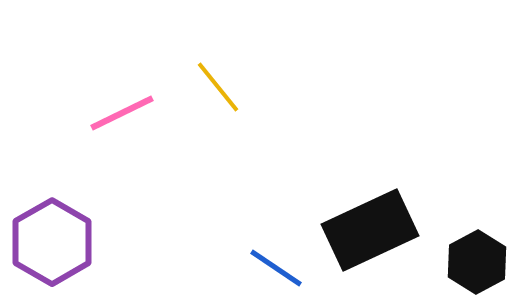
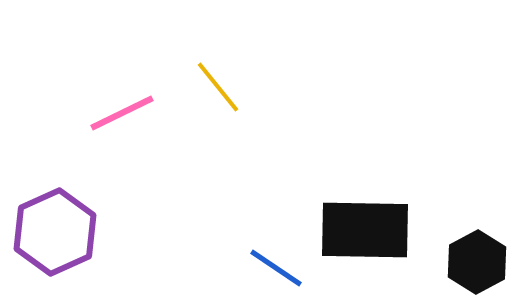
black rectangle: moved 5 px left; rotated 26 degrees clockwise
purple hexagon: moved 3 px right, 10 px up; rotated 6 degrees clockwise
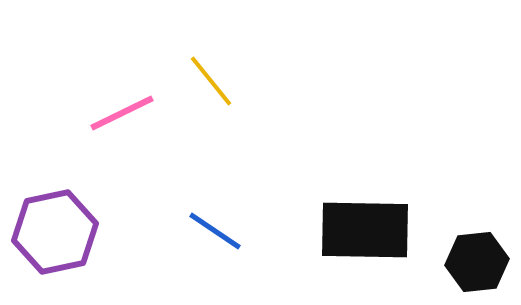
yellow line: moved 7 px left, 6 px up
purple hexagon: rotated 12 degrees clockwise
black hexagon: rotated 22 degrees clockwise
blue line: moved 61 px left, 37 px up
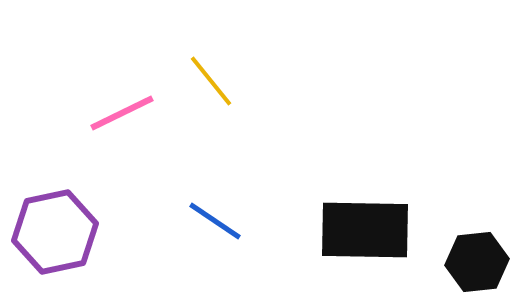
blue line: moved 10 px up
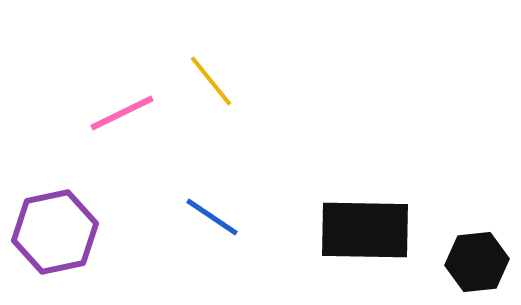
blue line: moved 3 px left, 4 px up
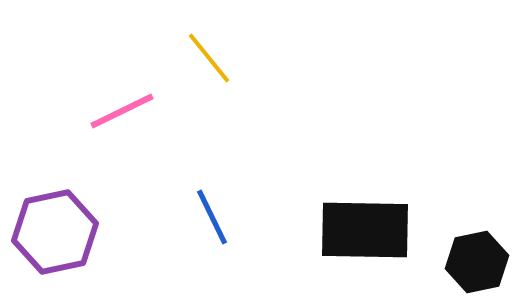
yellow line: moved 2 px left, 23 px up
pink line: moved 2 px up
blue line: rotated 30 degrees clockwise
black hexagon: rotated 6 degrees counterclockwise
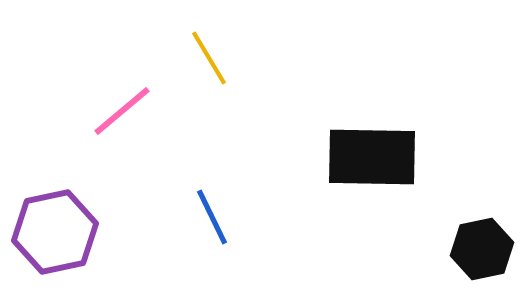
yellow line: rotated 8 degrees clockwise
pink line: rotated 14 degrees counterclockwise
black rectangle: moved 7 px right, 73 px up
black hexagon: moved 5 px right, 13 px up
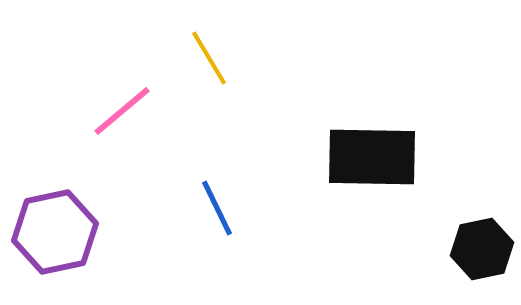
blue line: moved 5 px right, 9 px up
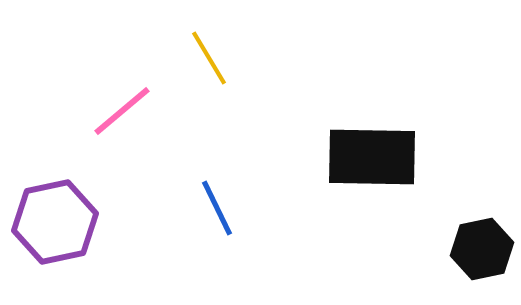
purple hexagon: moved 10 px up
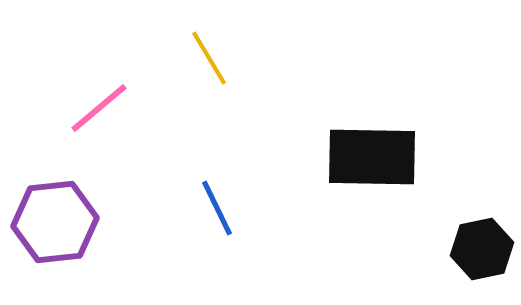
pink line: moved 23 px left, 3 px up
purple hexagon: rotated 6 degrees clockwise
